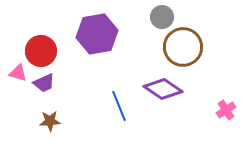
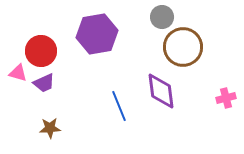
purple diamond: moved 2 px left, 2 px down; rotated 48 degrees clockwise
pink cross: moved 12 px up; rotated 18 degrees clockwise
brown star: moved 7 px down
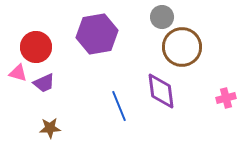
brown circle: moved 1 px left
red circle: moved 5 px left, 4 px up
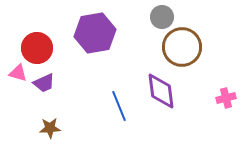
purple hexagon: moved 2 px left, 1 px up
red circle: moved 1 px right, 1 px down
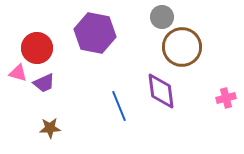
purple hexagon: rotated 21 degrees clockwise
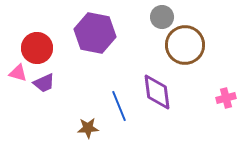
brown circle: moved 3 px right, 2 px up
purple diamond: moved 4 px left, 1 px down
brown star: moved 38 px right
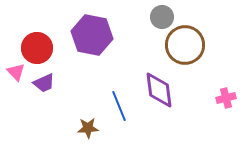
purple hexagon: moved 3 px left, 2 px down
pink triangle: moved 2 px left, 1 px up; rotated 30 degrees clockwise
purple diamond: moved 2 px right, 2 px up
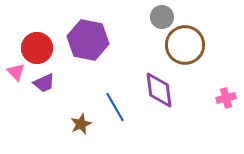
purple hexagon: moved 4 px left, 5 px down
blue line: moved 4 px left, 1 px down; rotated 8 degrees counterclockwise
brown star: moved 7 px left, 4 px up; rotated 20 degrees counterclockwise
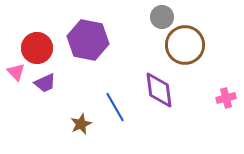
purple trapezoid: moved 1 px right
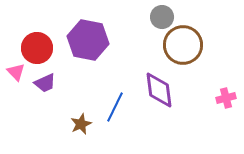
brown circle: moved 2 px left
blue line: rotated 56 degrees clockwise
